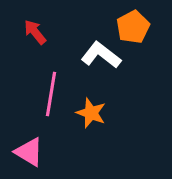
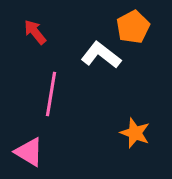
orange star: moved 44 px right, 20 px down
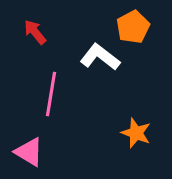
white L-shape: moved 1 px left, 2 px down
orange star: moved 1 px right
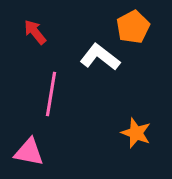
pink triangle: rotated 20 degrees counterclockwise
